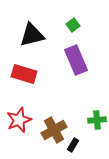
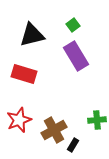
purple rectangle: moved 4 px up; rotated 8 degrees counterclockwise
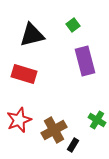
purple rectangle: moved 9 px right, 5 px down; rotated 16 degrees clockwise
green cross: rotated 36 degrees clockwise
